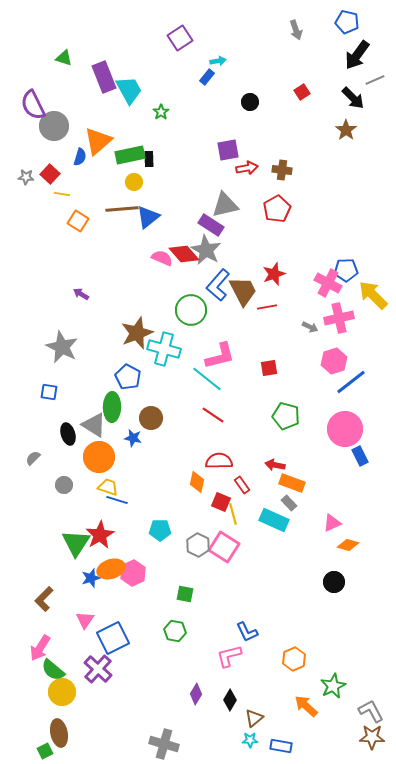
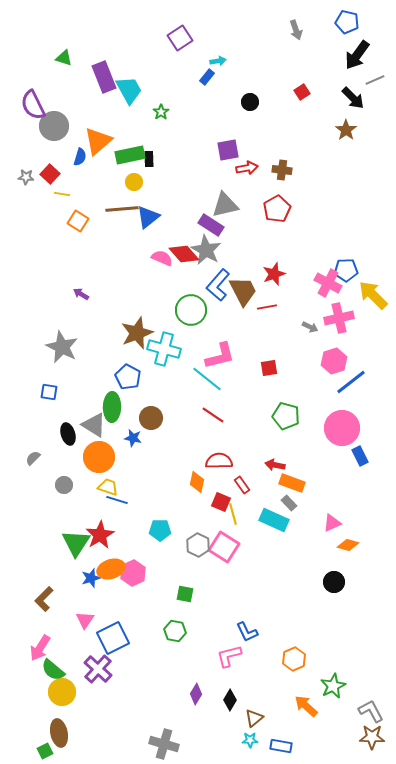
pink circle at (345, 429): moved 3 px left, 1 px up
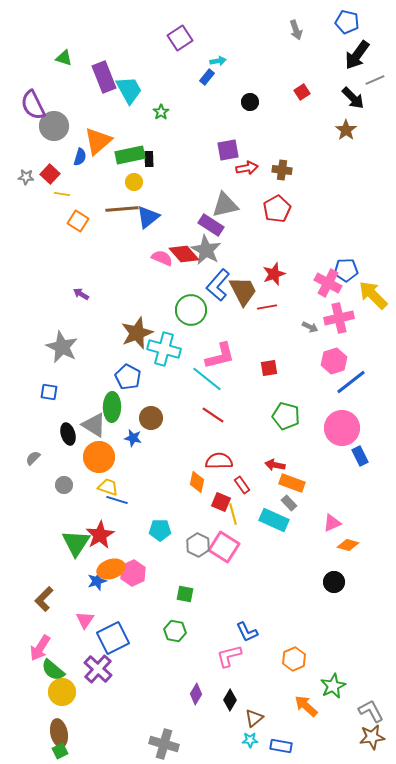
blue star at (91, 578): moved 6 px right, 3 px down
brown star at (372, 737): rotated 10 degrees counterclockwise
green square at (45, 751): moved 15 px right
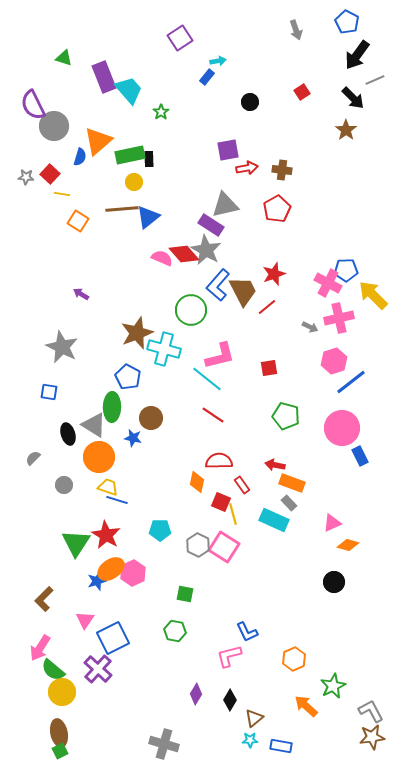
blue pentagon at (347, 22): rotated 15 degrees clockwise
cyan trapezoid at (129, 90): rotated 12 degrees counterclockwise
red line at (267, 307): rotated 30 degrees counterclockwise
red star at (100, 535): moved 6 px right; rotated 12 degrees counterclockwise
orange ellipse at (111, 569): rotated 16 degrees counterclockwise
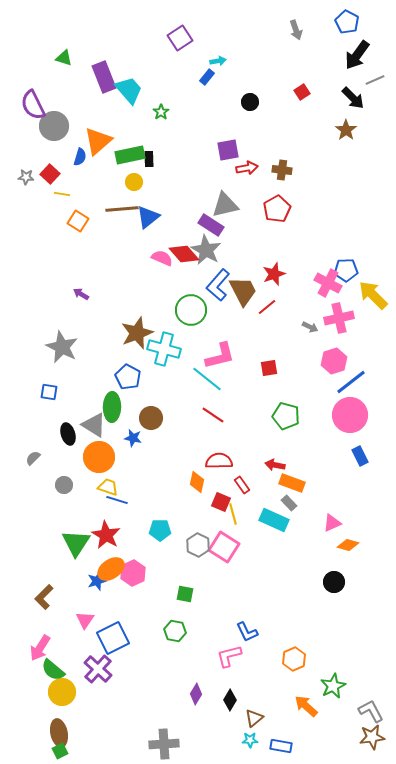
pink circle at (342, 428): moved 8 px right, 13 px up
brown L-shape at (44, 599): moved 2 px up
gray cross at (164, 744): rotated 20 degrees counterclockwise
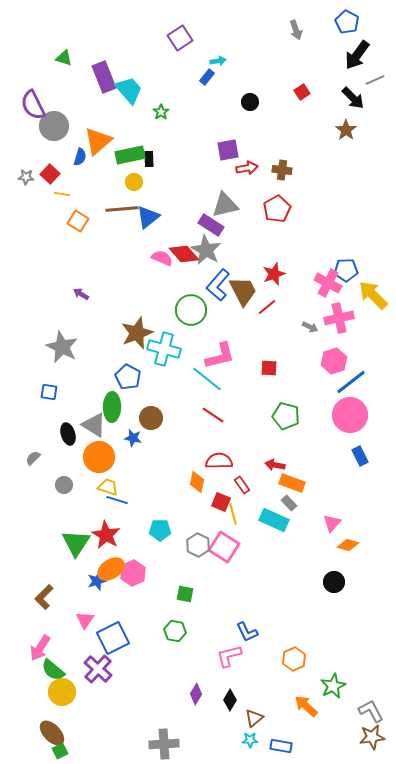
red square at (269, 368): rotated 12 degrees clockwise
pink triangle at (332, 523): rotated 24 degrees counterclockwise
brown ellipse at (59, 733): moved 7 px left; rotated 32 degrees counterclockwise
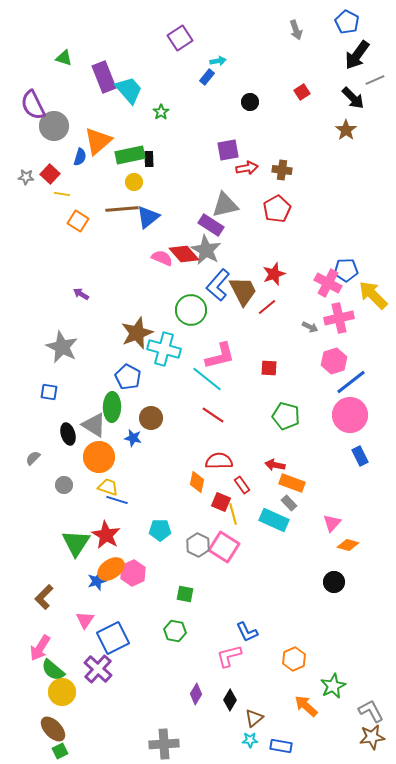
brown ellipse at (52, 733): moved 1 px right, 4 px up
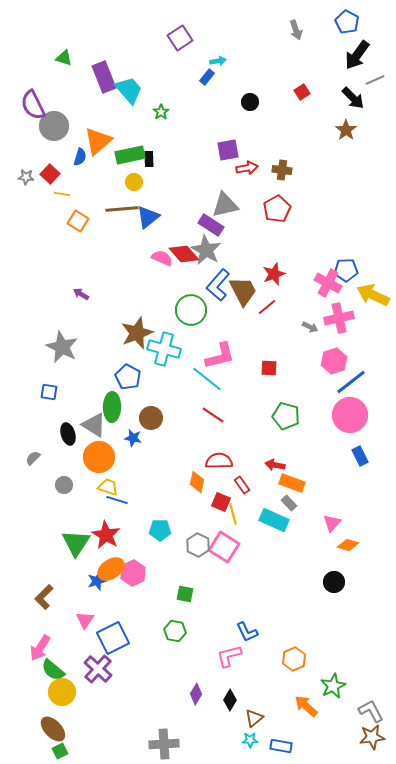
yellow arrow at (373, 295): rotated 20 degrees counterclockwise
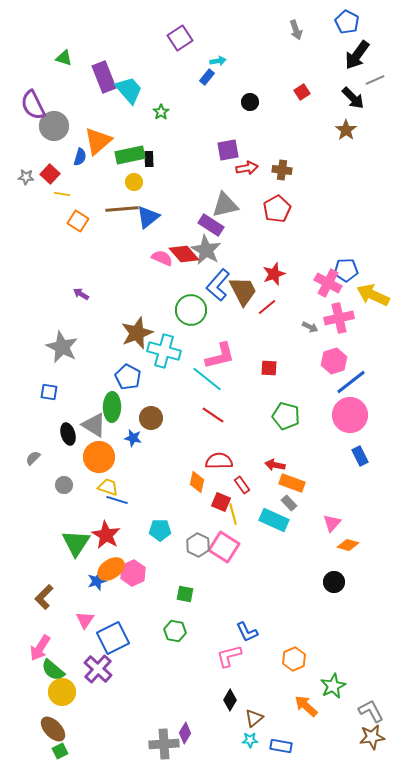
cyan cross at (164, 349): moved 2 px down
purple diamond at (196, 694): moved 11 px left, 39 px down
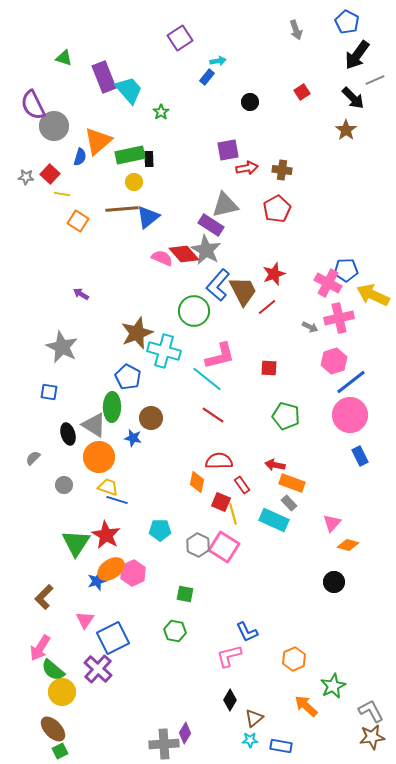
green circle at (191, 310): moved 3 px right, 1 px down
